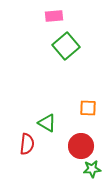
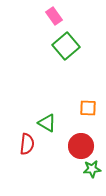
pink rectangle: rotated 60 degrees clockwise
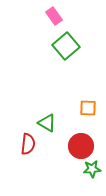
red semicircle: moved 1 px right
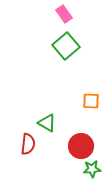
pink rectangle: moved 10 px right, 2 px up
orange square: moved 3 px right, 7 px up
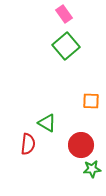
red circle: moved 1 px up
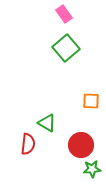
green square: moved 2 px down
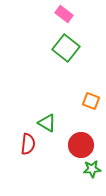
pink rectangle: rotated 18 degrees counterclockwise
green square: rotated 12 degrees counterclockwise
orange square: rotated 18 degrees clockwise
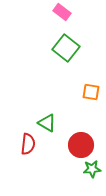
pink rectangle: moved 2 px left, 2 px up
orange square: moved 9 px up; rotated 12 degrees counterclockwise
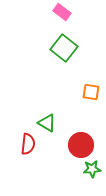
green square: moved 2 px left
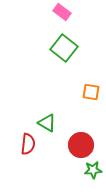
green star: moved 1 px right, 1 px down
